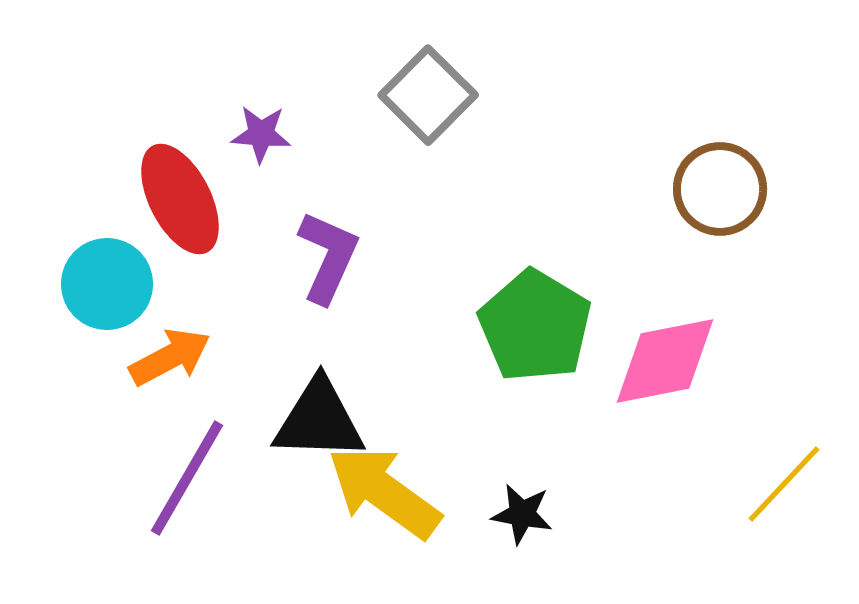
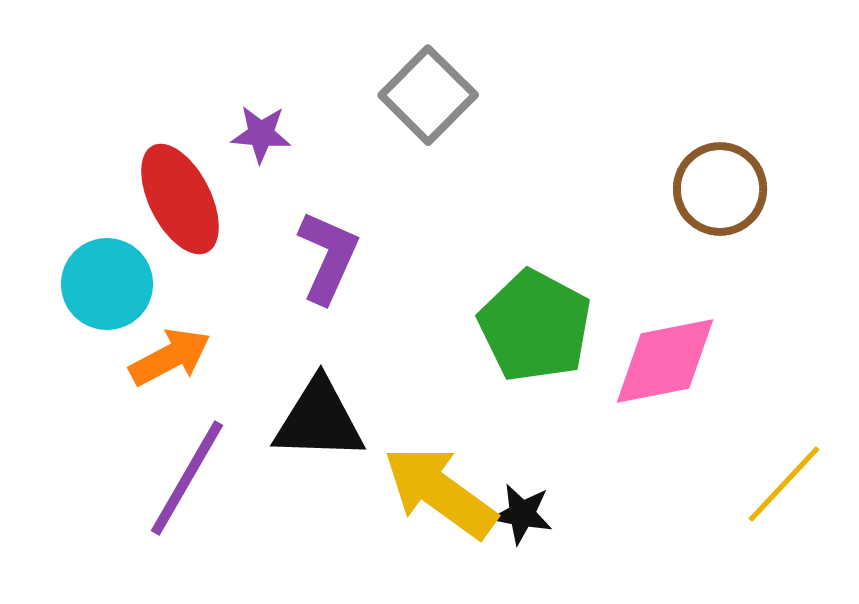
green pentagon: rotated 3 degrees counterclockwise
yellow arrow: moved 56 px right
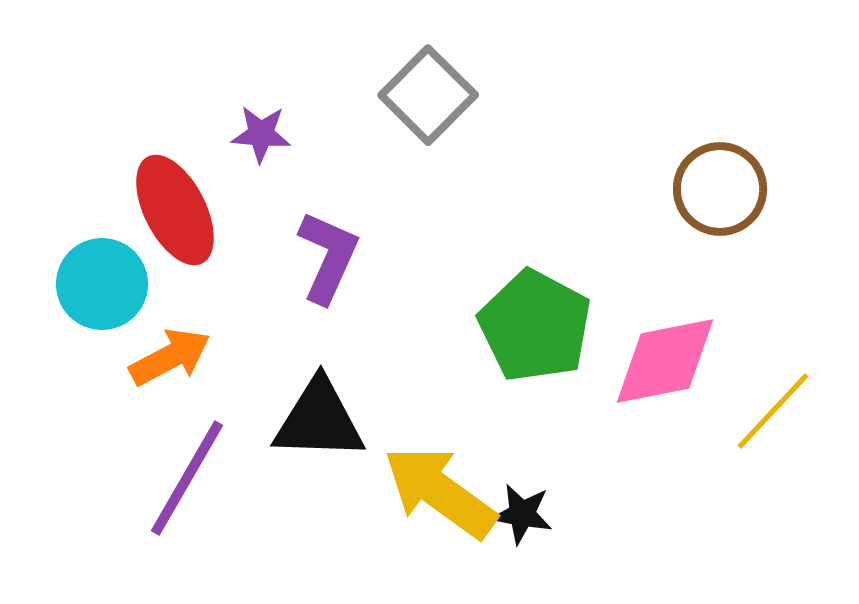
red ellipse: moved 5 px left, 11 px down
cyan circle: moved 5 px left
yellow line: moved 11 px left, 73 px up
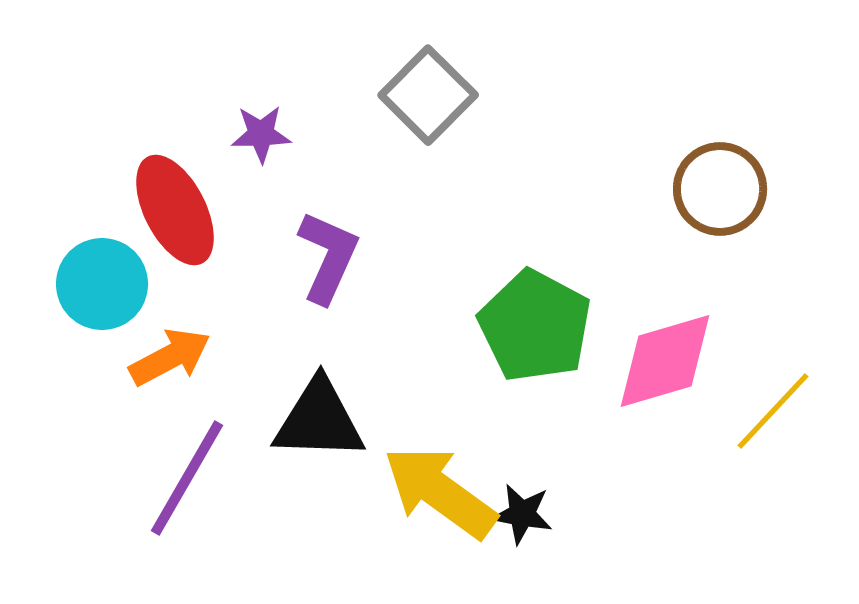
purple star: rotated 6 degrees counterclockwise
pink diamond: rotated 5 degrees counterclockwise
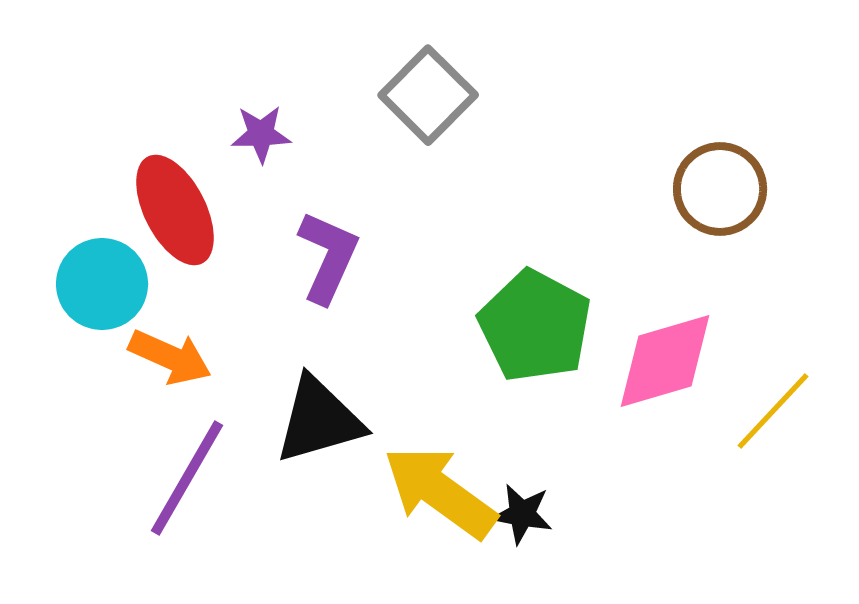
orange arrow: rotated 52 degrees clockwise
black triangle: rotated 18 degrees counterclockwise
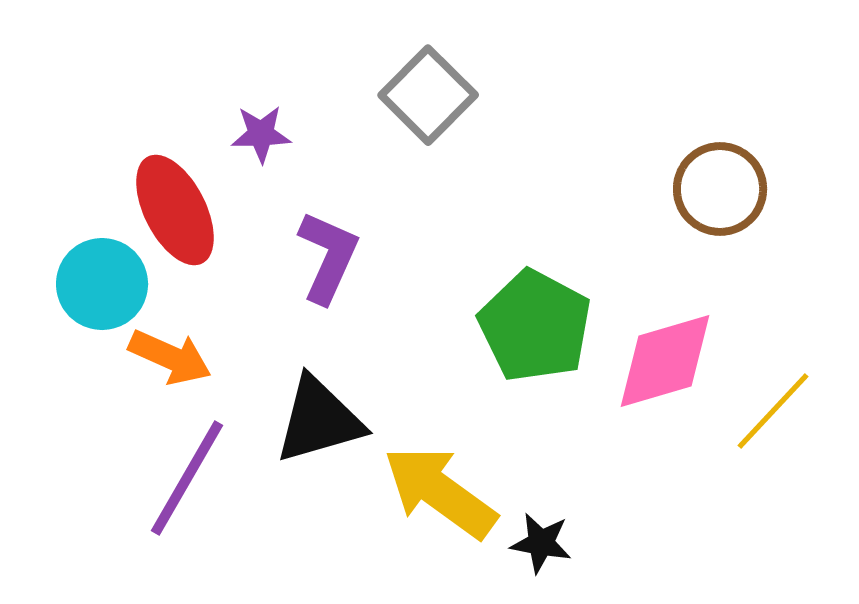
black star: moved 19 px right, 29 px down
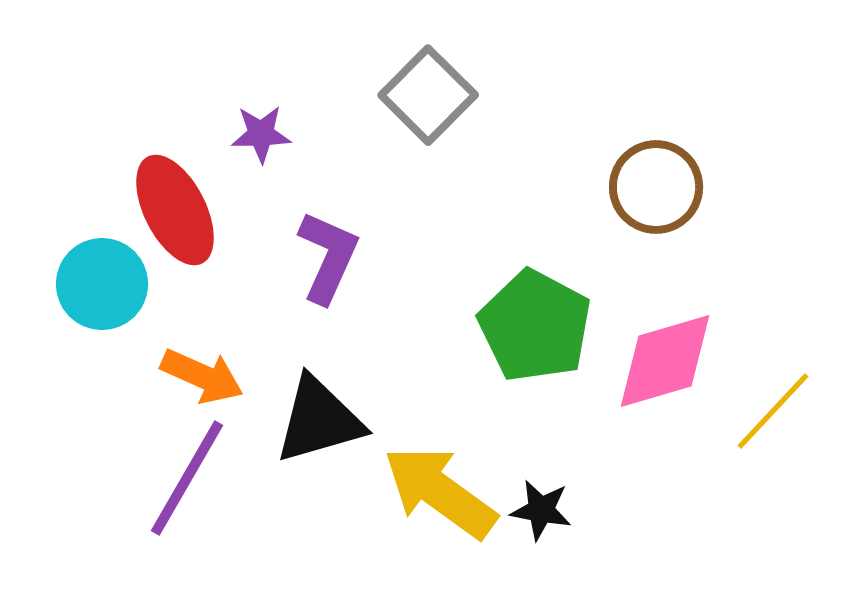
brown circle: moved 64 px left, 2 px up
orange arrow: moved 32 px right, 19 px down
black star: moved 33 px up
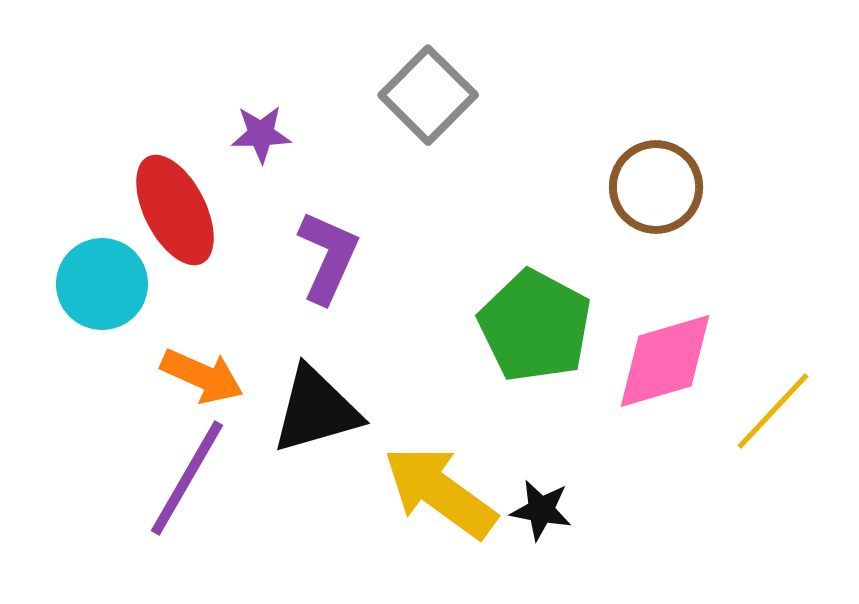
black triangle: moved 3 px left, 10 px up
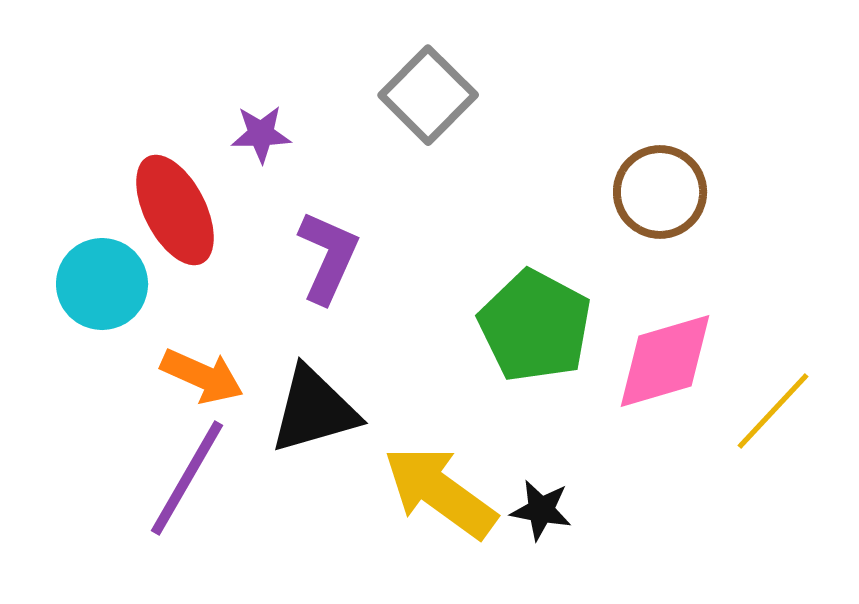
brown circle: moved 4 px right, 5 px down
black triangle: moved 2 px left
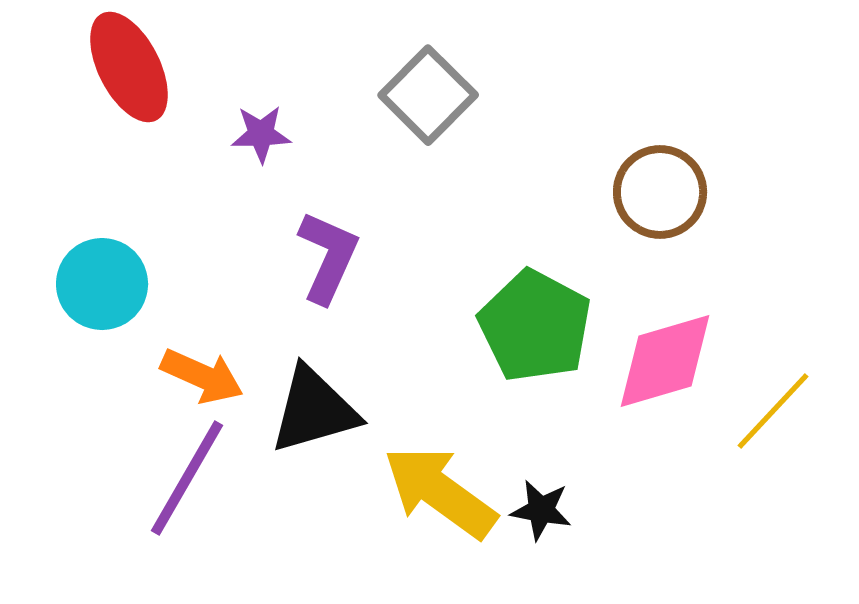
red ellipse: moved 46 px left, 143 px up
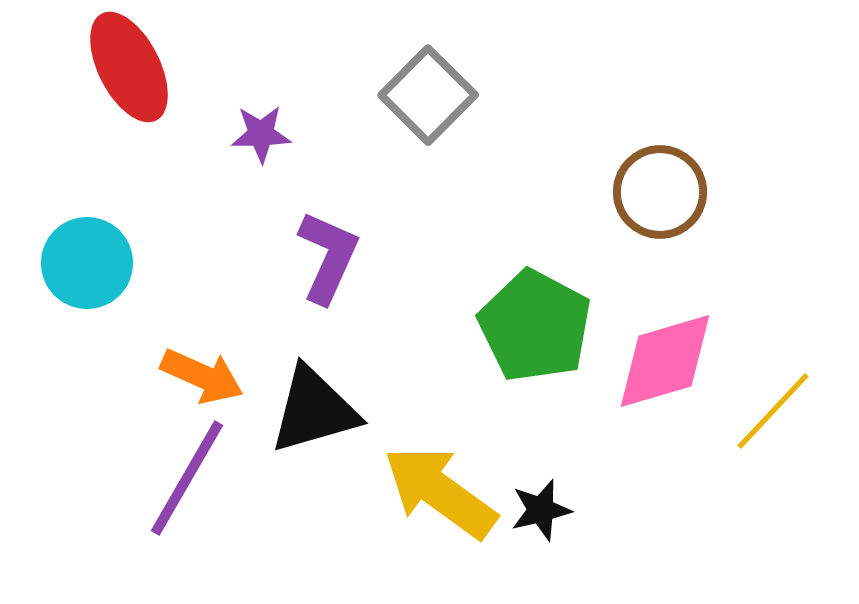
cyan circle: moved 15 px left, 21 px up
black star: rotated 24 degrees counterclockwise
